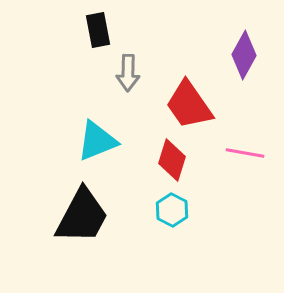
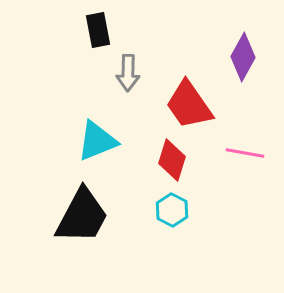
purple diamond: moved 1 px left, 2 px down
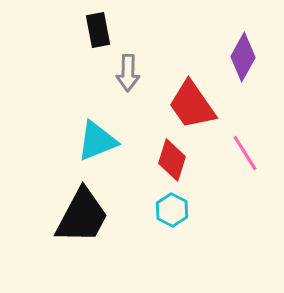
red trapezoid: moved 3 px right
pink line: rotated 48 degrees clockwise
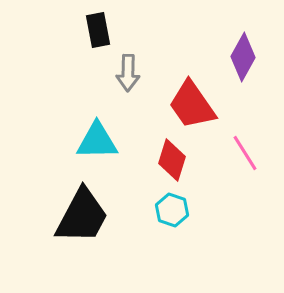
cyan triangle: rotated 21 degrees clockwise
cyan hexagon: rotated 8 degrees counterclockwise
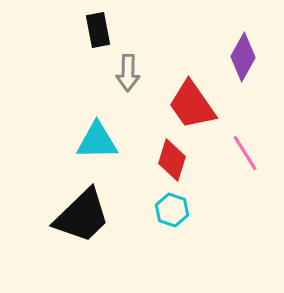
black trapezoid: rotated 18 degrees clockwise
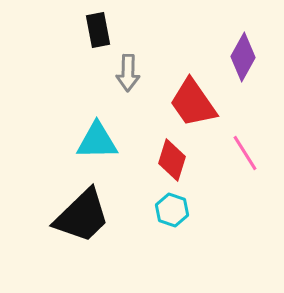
red trapezoid: moved 1 px right, 2 px up
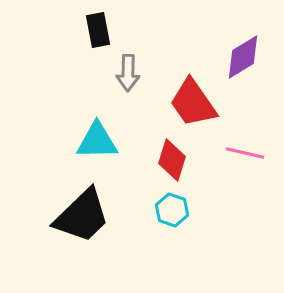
purple diamond: rotated 30 degrees clockwise
pink line: rotated 45 degrees counterclockwise
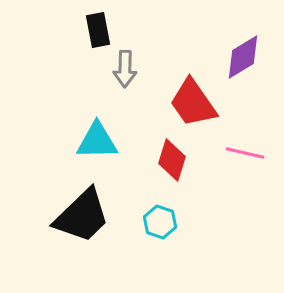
gray arrow: moved 3 px left, 4 px up
cyan hexagon: moved 12 px left, 12 px down
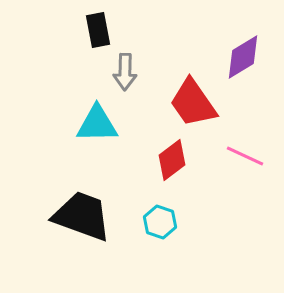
gray arrow: moved 3 px down
cyan triangle: moved 17 px up
pink line: moved 3 px down; rotated 12 degrees clockwise
red diamond: rotated 36 degrees clockwise
black trapezoid: rotated 116 degrees counterclockwise
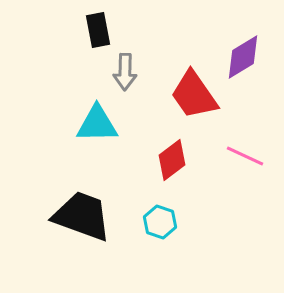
red trapezoid: moved 1 px right, 8 px up
